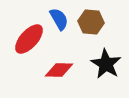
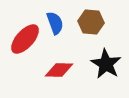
blue semicircle: moved 4 px left, 4 px down; rotated 10 degrees clockwise
red ellipse: moved 4 px left
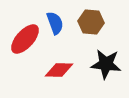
black star: rotated 24 degrees counterclockwise
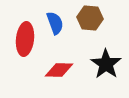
brown hexagon: moved 1 px left, 4 px up
red ellipse: rotated 36 degrees counterclockwise
black star: rotated 28 degrees clockwise
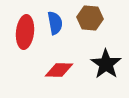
blue semicircle: rotated 10 degrees clockwise
red ellipse: moved 7 px up
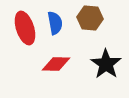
red ellipse: moved 4 px up; rotated 24 degrees counterclockwise
red diamond: moved 3 px left, 6 px up
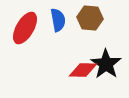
blue semicircle: moved 3 px right, 3 px up
red ellipse: rotated 48 degrees clockwise
red diamond: moved 27 px right, 6 px down
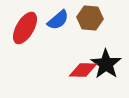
blue semicircle: rotated 60 degrees clockwise
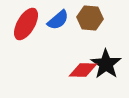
red ellipse: moved 1 px right, 4 px up
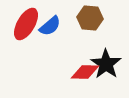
blue semicircle: moved 8 px left, 6 px down
red diamond: moved 2 px right, 2 px down
